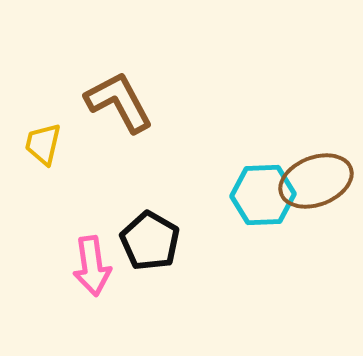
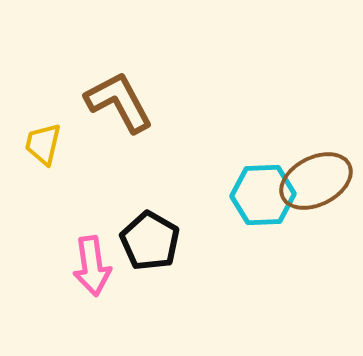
brown ellipse: rotated 6 degrees counterclockwise
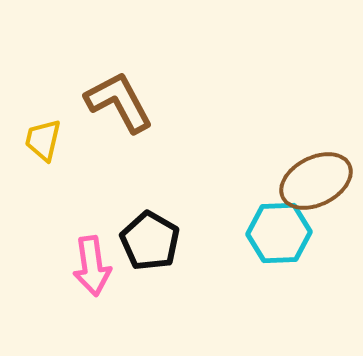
yellow trapezoid: moved 4 px up
cyan hexagon: moved 16 px right, 38 px down
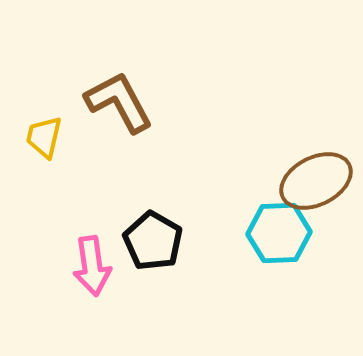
yellow trapezoid: moved 1 px right, 3 px up
black pentagon: moved 3 px right
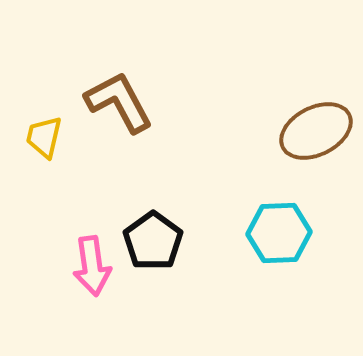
brown ellipse: moved 50 px up
black pentagon: rotated 6 degrees clockwise
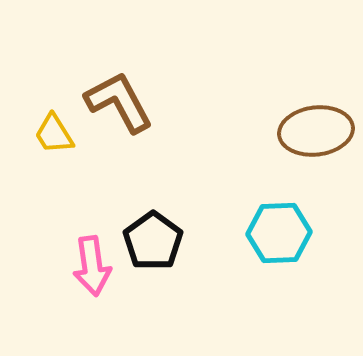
brown ellipse: rotated 20 degrees clockwise
yellow trapezoid: moved 10 px right, 3 px up; rotated 45 degrees counterclockwise
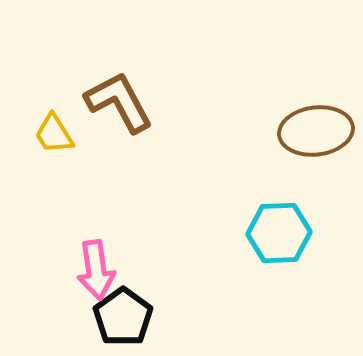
black pentagon: moved 30 px left, 76 px down
pink arrow: moved 4 px right, 4 px down
